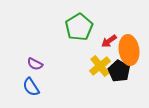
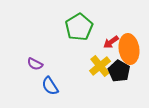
red arrow: moved 2 px right, 1 px down
orange ellipse: moved 1 px up
blue semicircle: moved 19 px right, 1 px up
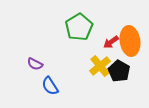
orange ellipse: moved 1 px right, 8 px up
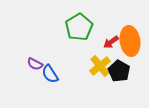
blue semicircle: moved 12 px up
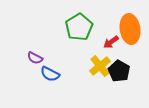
orange ellipse: moved 12 px up
purple semicircle: moved 6 px up
blue semicircle: rotated 30 degrees counterclockwise
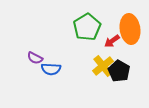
green pentagon: moved 8 px right
red arrow: moved 1 px right, 1 px up
yellow cross: moved 3 px right
blue semicircle: moved 1 px right, 5 px up; rotated 24 degrees counterclockwise
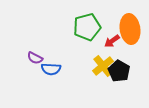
green pentagon: rotated 16 degrees clockwise
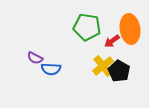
green pentagon: rotated 24 degrees clockwise
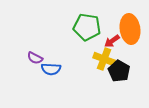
yellow cross: moved 1 px right, 7 px up; rotated 30 degrees counterclockwise
